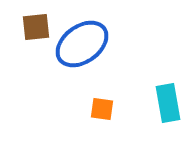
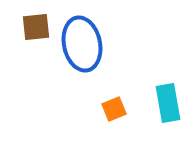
blue ellipse: rotated 66 degrees counterclockwise
orange square: moved 12 px right; rotated 30 degrees counterclockwise
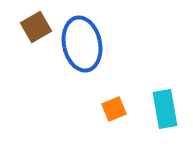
brown square: rotated 24 degrees counterclockwise
cyan rectangle: moved 3 px left, 6 px down
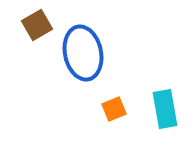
brown square: moved 1 px right, 2 px up
blue ellipse: moved 1 px right, 9 px down
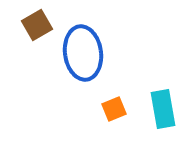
blue ellipse: rotated 4 degrees clockwise
cyan rectangle: moved 2 px left
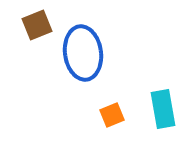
brown square: rotated 8 degrees clockwise
orange square: moved 2 px left, 6 px down
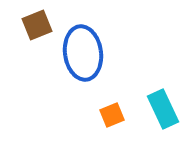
cyan rectangle: rotated 15 degrees counterclockwise
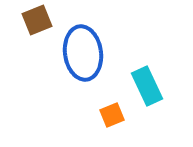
brown square: moved 5 px up
cyan rectangle: moved 16 px left, 23 px up
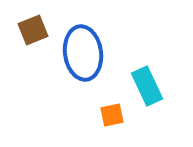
brown square: moved 4 px left, 10 px down
orange square: rotated 10 degrees clockwise
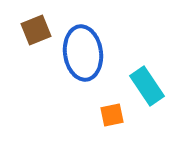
brown square: moved 3 px right
cyan rectangle: rotated 9 degrees counterclockwise
